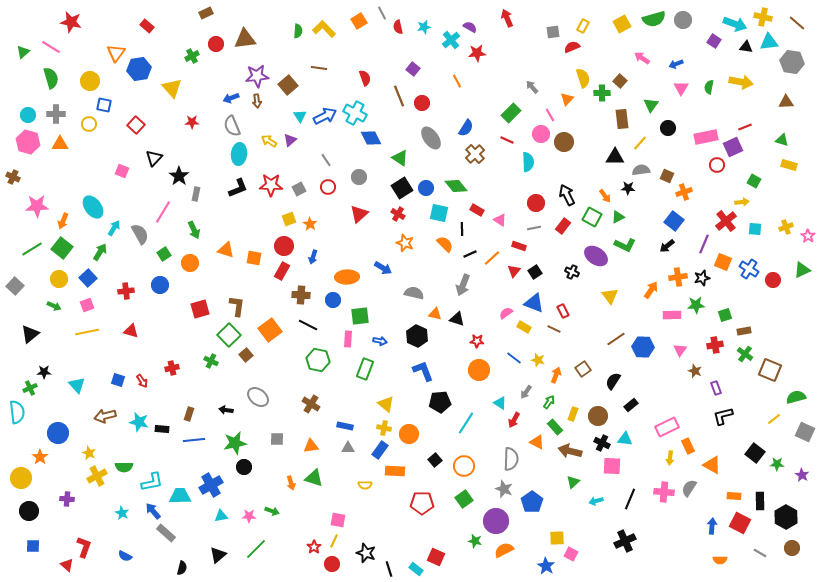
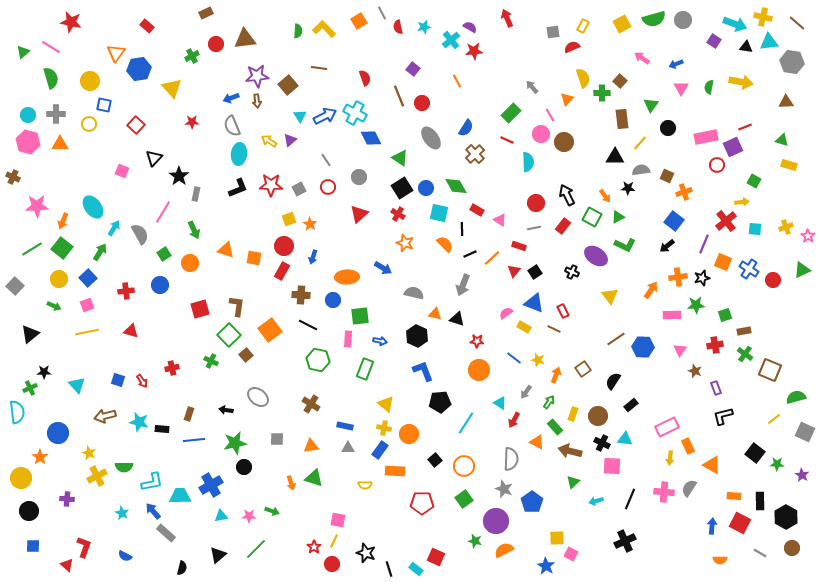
red star at (477, 53): moved 3 px left, 2 px up
green diamond at (456, 186): rotated 10 degrees clockwise
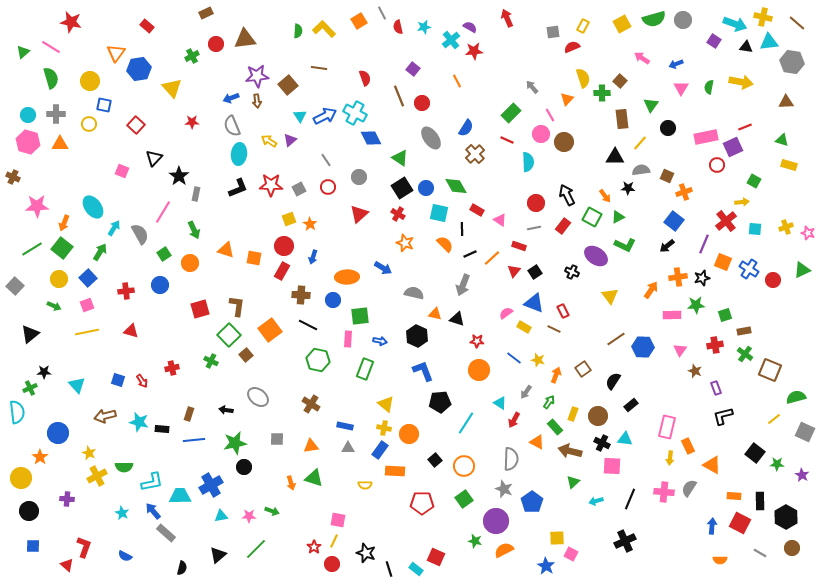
orange arrow at (63, 221): moved 1 px right, 2 px down
pink star at (808, 236): moved 3 px up; rotated 16 degrees counterclockwise
pink rectangle at (667, 427): rotated 50 degrees counterclockwise
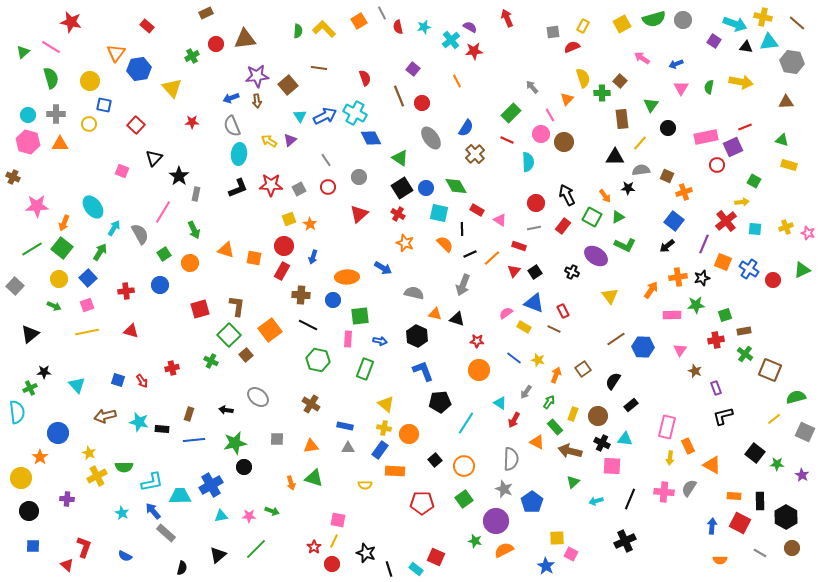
red cross at (715, 345): moved 1 px right, 5 px up
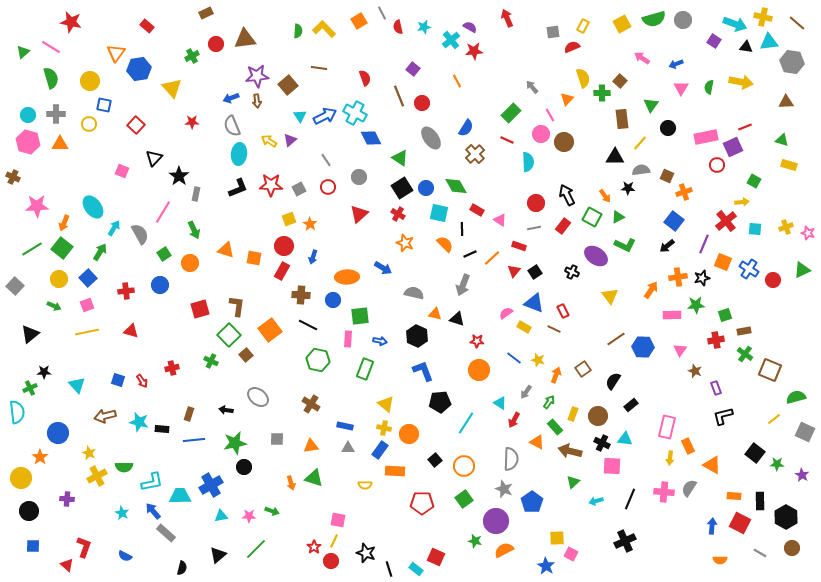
red circle at (332, 564): moved 1 px left, 3 px up
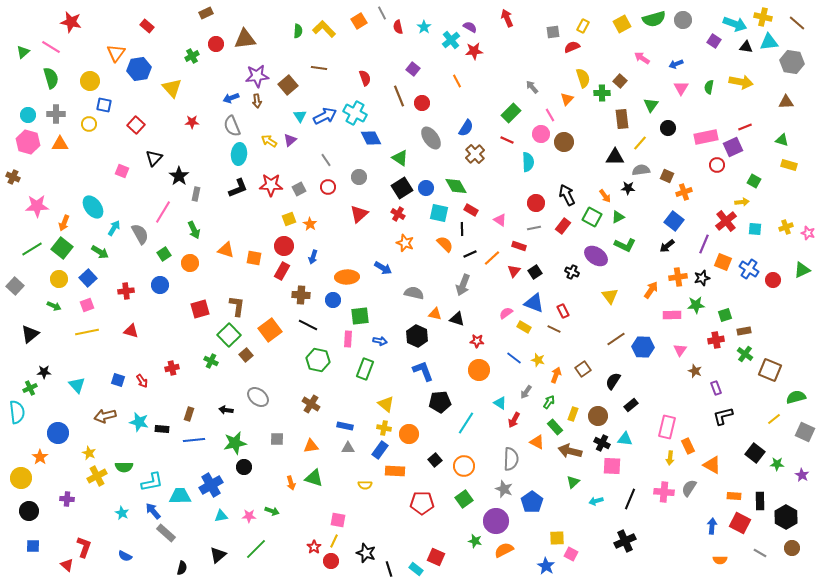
cyan star at (424, 27): rotated 24 degrees counterclockwise
red rectangle at (477, 210): moved 6 px left
green arrow at (100, 252): rotated 90 degrees clockwise
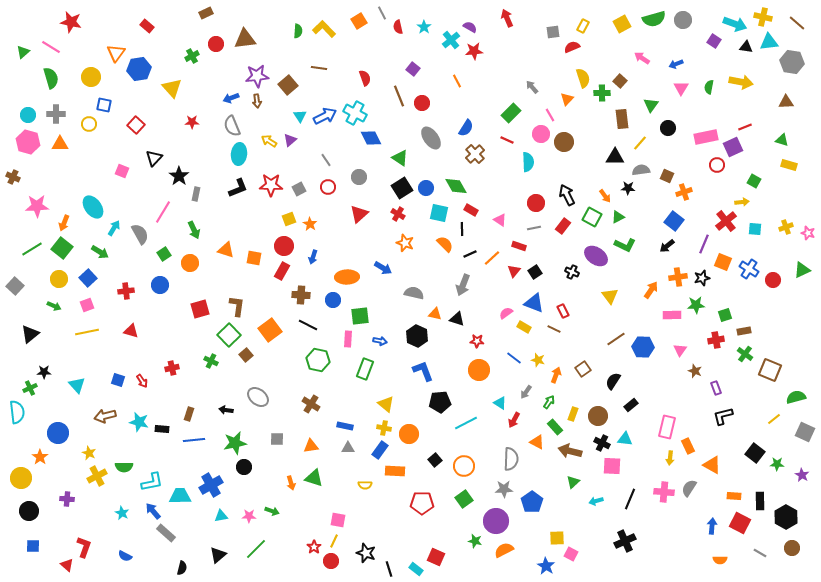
yellow circle at (90, 81): moved 1 px right, 4 px up
cyan line at (466, 423): rotated 30 degrees clockwise
gray star at (504, 489): rotated 24 degrees counterclockwise
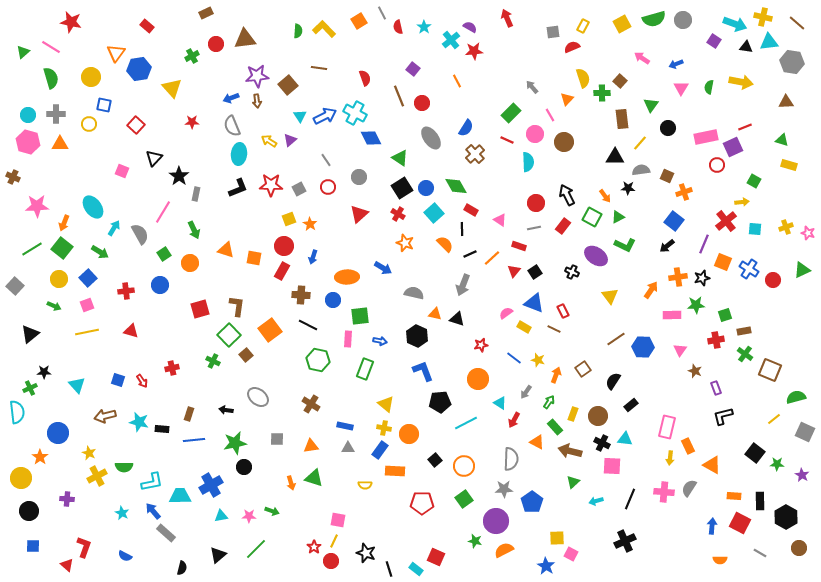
pink circle at (541, 134): moved 6 px left
cyan square at (439, 213): moved 5 px left; rotated 36 degrees clockwise
red star at (477, 341): moved 4 px right, 4 px down; rotated 16 degrees counterclockwise
green cross at (211, 361): moved 2 px right
orange circle at (479, 370): moved 1 px left, 9 px down
brown circle at (792, 548): moved 7 px right
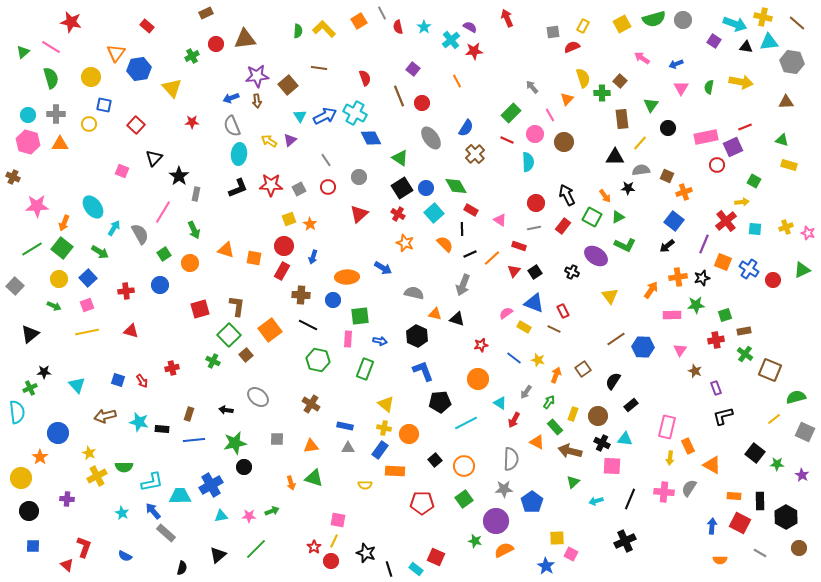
green arrow at (272, 511): rotated 40 degrees counterclockwise
